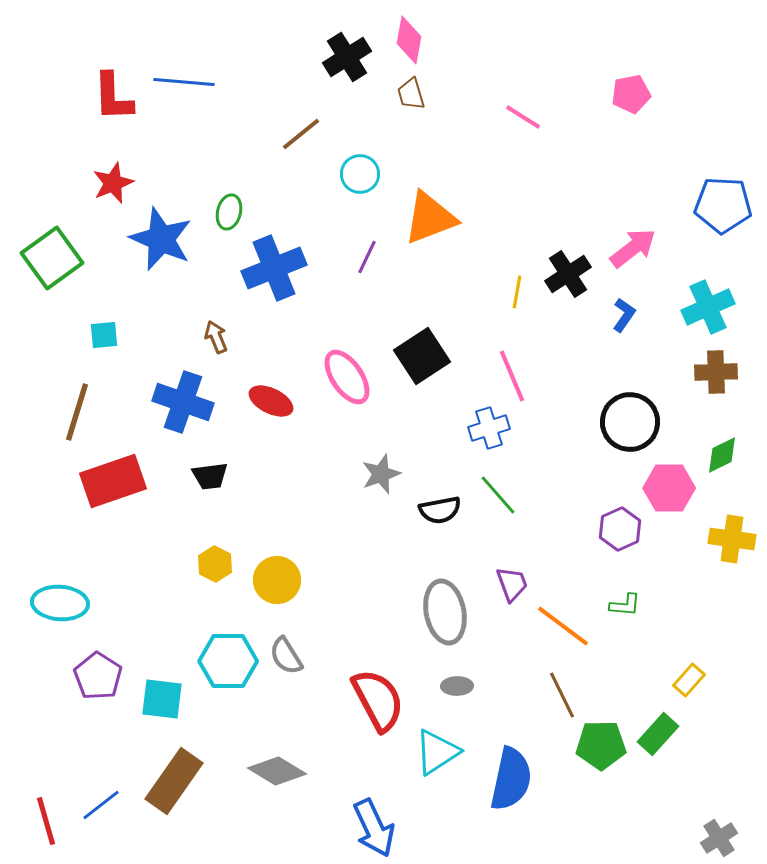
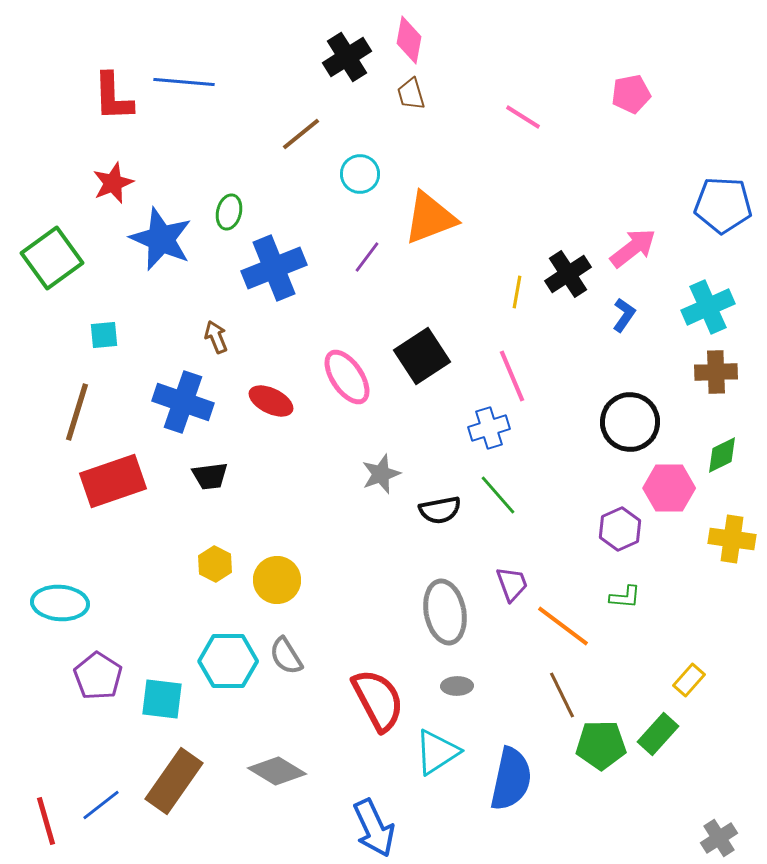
purple line at (367, 257): rotated 12 degrees clockwise
green L-shape at (625, 605): moved 8 px up
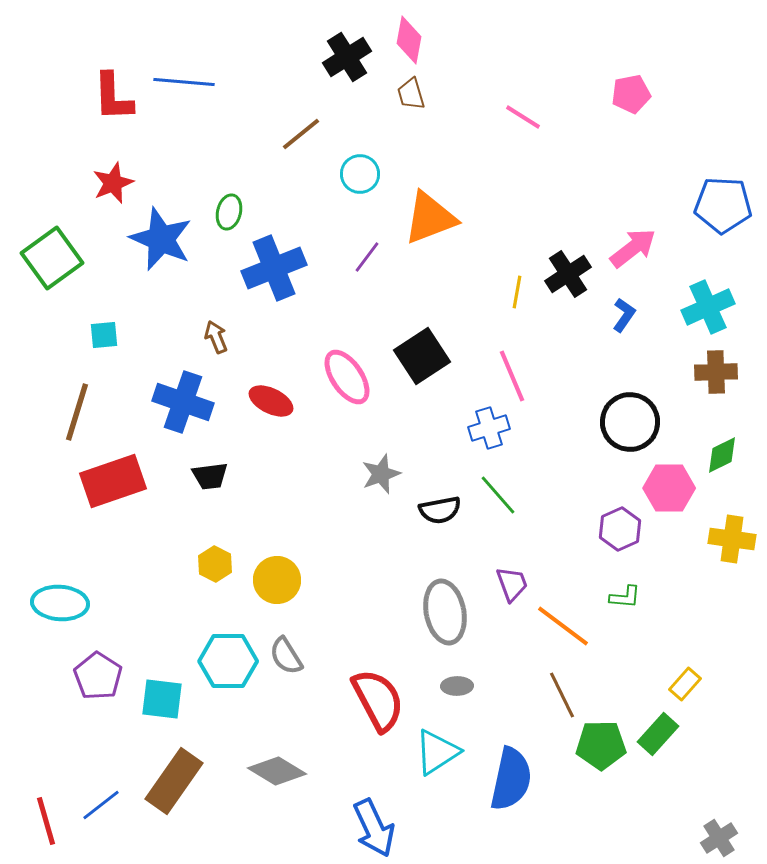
yellow rectangle at (689, 680): moved 4 px left, 4 px down
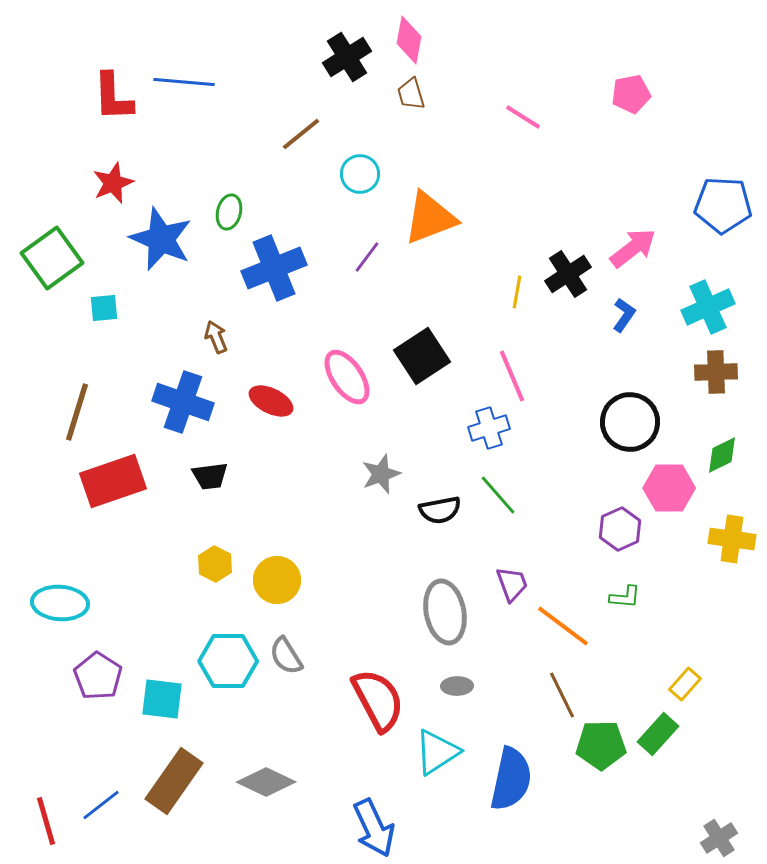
cyan square at (104, 335): moved 27 px up
gray diamond at (277, 771): moved 11 px left, 11 px down; rotated 6 degrees counterclockwise
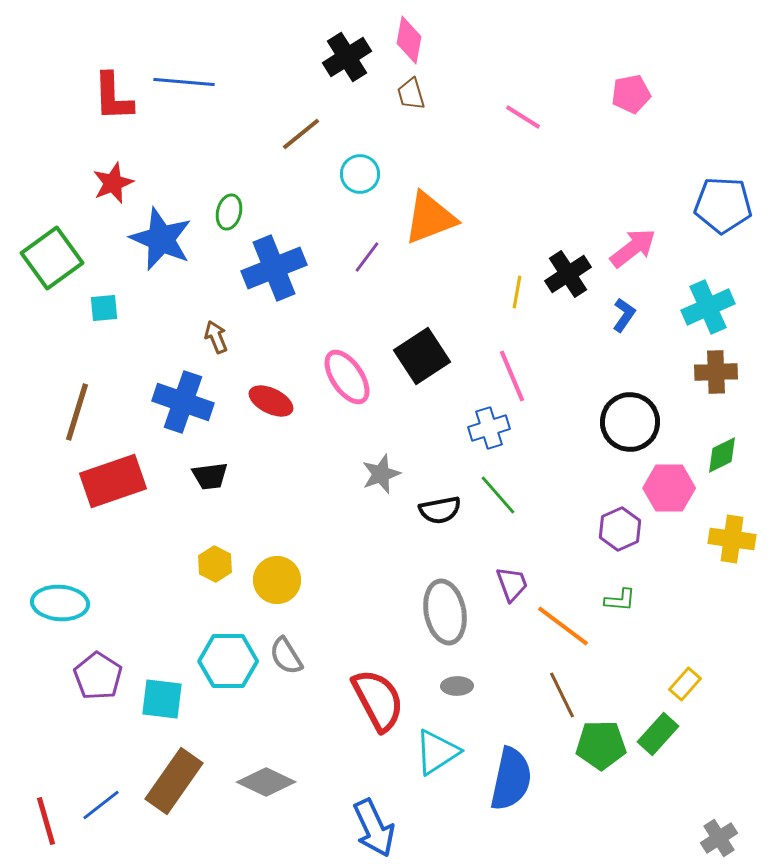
green L-shape at (625, 597): moved 5 px left, 3 px down
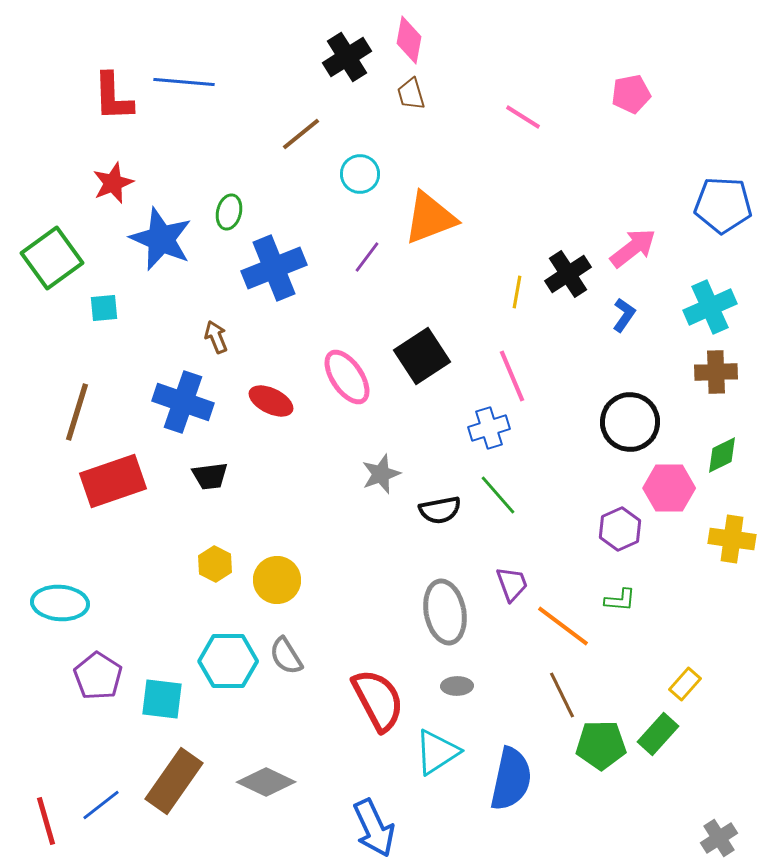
cyan cross at (708, 307): moved 2 px right
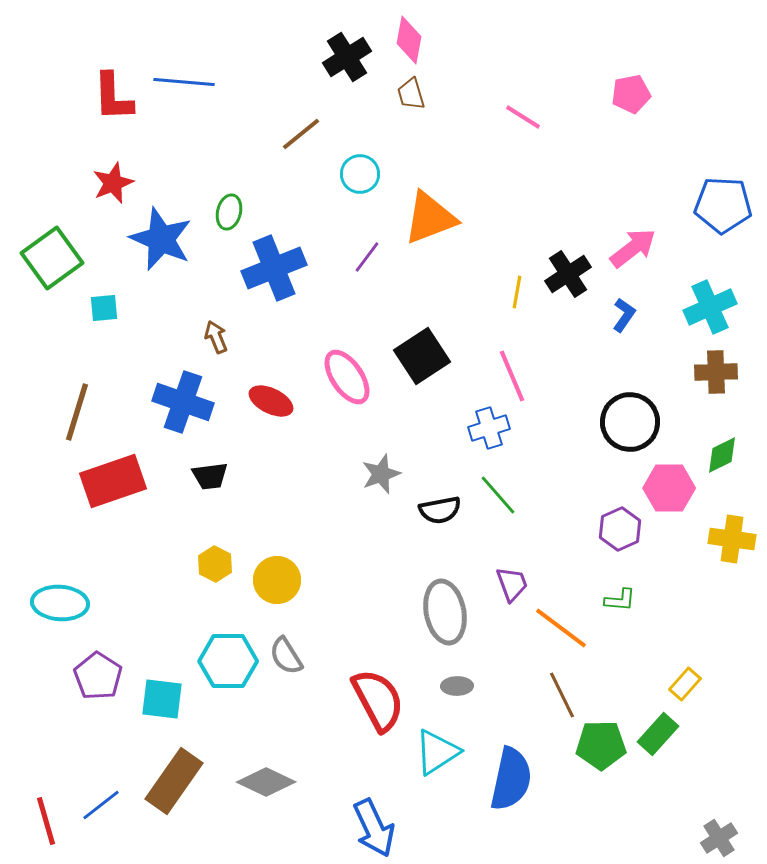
orange line at (563, 626): moved 2 px left, 2 px down
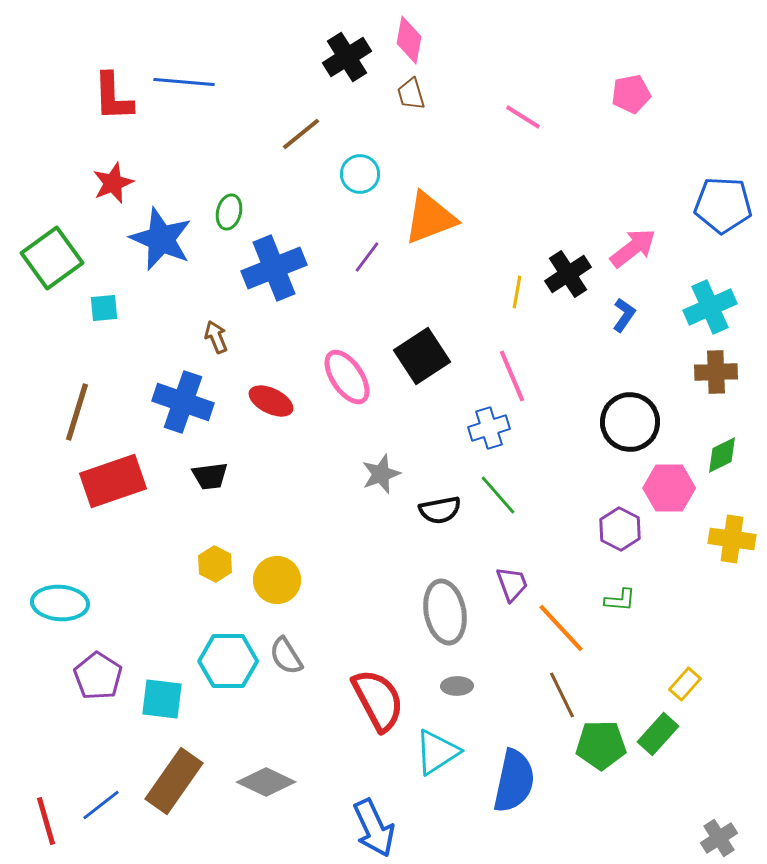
purple hexagon at (620, 529): rotated 9 degrees counterclockwise
orange line at (561, 628): rotated 10 degrees clockwise
blue semicircle at (511, 779): moved 3 px right, 2 px down
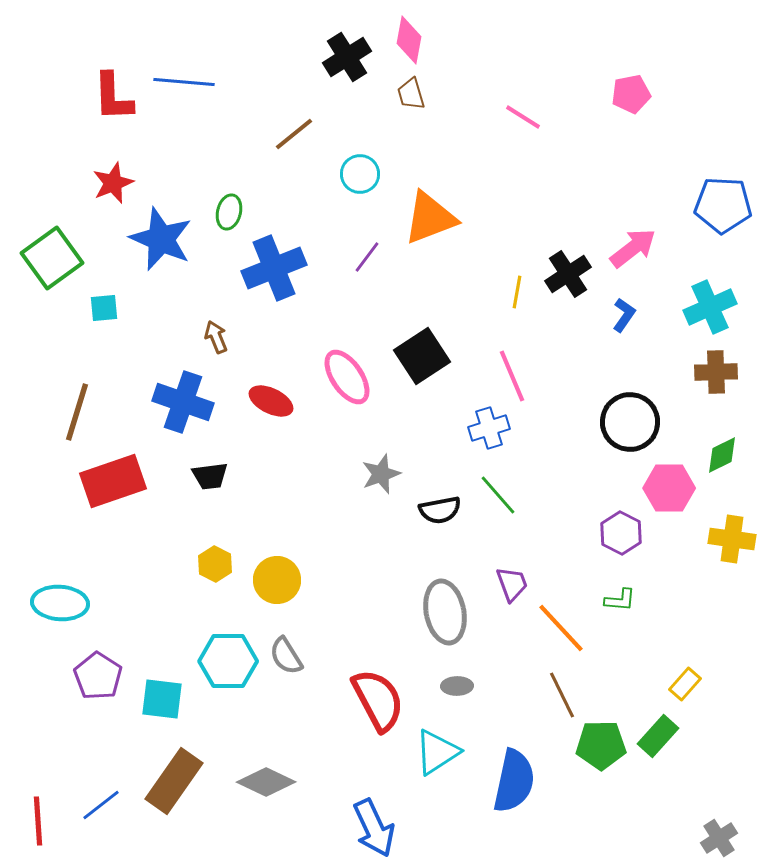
brown line at (301, 134): moved 7 px left
purple hexagon at (620, 529): moved 1 px right, 4 px down
green rectangle at (658, 734): moved 2 px down
red line at (46, 821): moved 8 px left; rotated 12 degrees clockwise
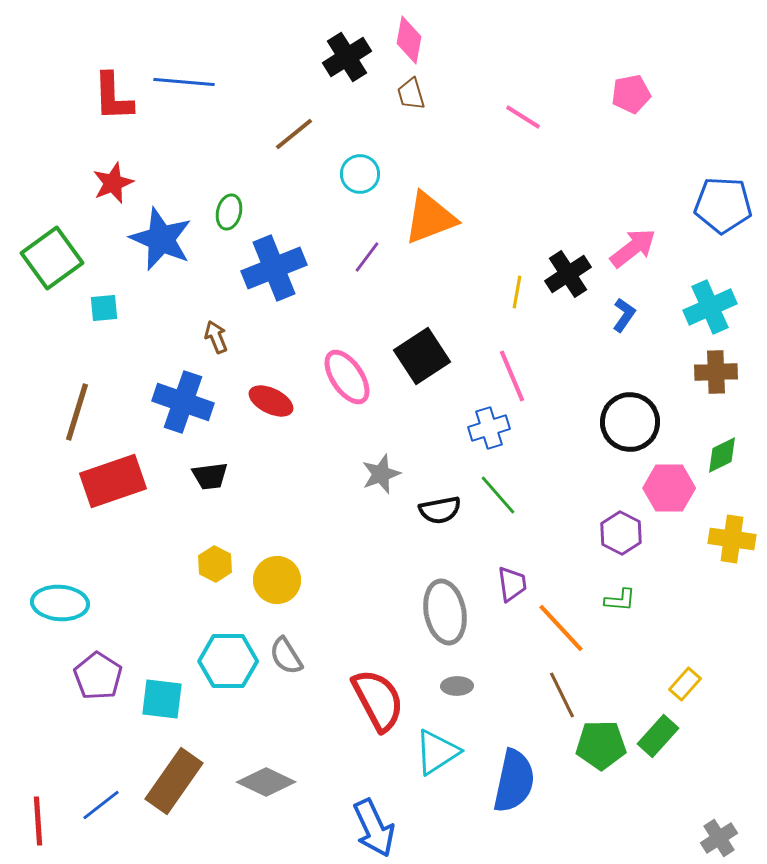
purple trapezoid at (512, 584): rotated 12 degrees clockwise
